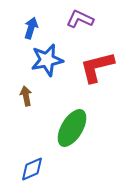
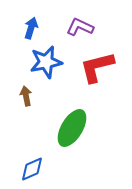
purple L-shape: moved 8 px down
blue star: moved 1 px left, 2 px down
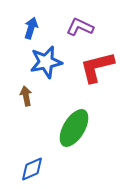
green ellipse: moved 2 px right
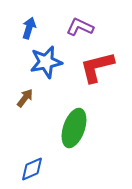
blue arrow: moved 2 px left
brown arrow: moved 1 px left, 2 px down; rotated 48 degrees clockwise
green ellipse: rotated 12 degrees counterclockwise
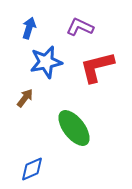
green ellipse: rotated 57 degrees counterclockwise
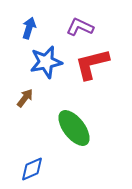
red L-shape: moved 5 px left, 3 px up
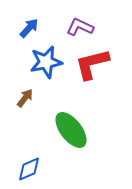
blue arrow: rotated 25 degrees clockwise
green ellipse: moved 3 px left, 2 px down
blue diamond: moved 3 px left
